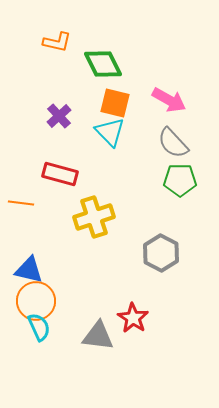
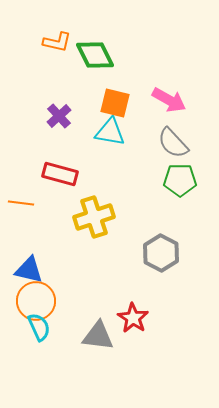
green diamond: moved 8 px left, 9 px up
cyan triangle: rotated 36 degrees counterclockwise
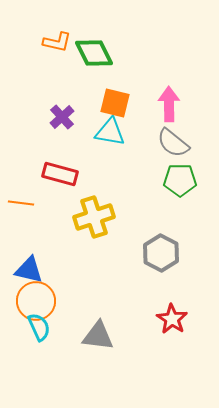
green diamond: moved 1 px left, 2 px up
pink arrow: moved 4 px down; rotated 120 degrees counterclockwise
purple cross: moved 3 px right, 1 px down
gray semicircle: rotated 8 degrees counterclockwise
red star: moved 39 px right, 1 px down
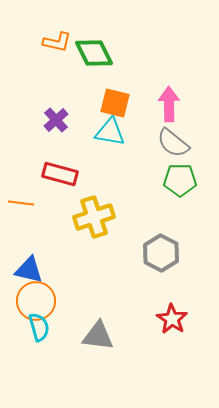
purple cross: moved 6 px left, 3 px down
cyan semicircle: rotated 8 degrees clockwise
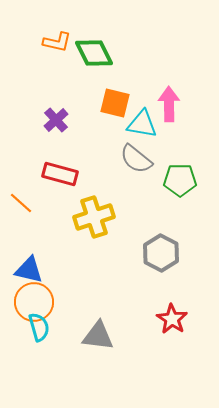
cyan triangle: moved 32 px right, 8 px up
gray semicircle: moved 37 px left, 16 px down
orange line: rotated 35 degrees clockwise
orange circle: moved 2 px left, 1 px down
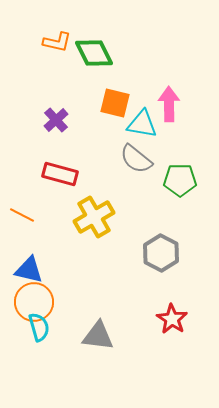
orange line: moved 1 px right, 12 px down; rotated 15 degrees counterclockwise
yellow cross: rotated 12 degrees counterclockwise
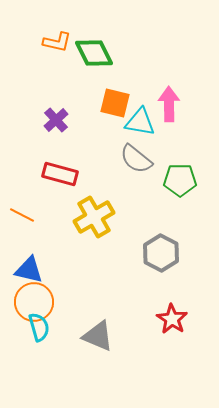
cyan triangle: moved 2 px left, 2 px up
gray triangle: rotated 16 degrees clockwise
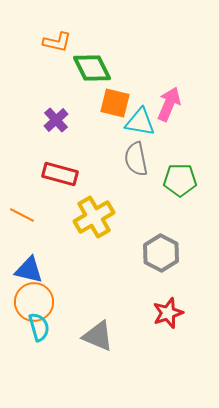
green diamond: moved 2 px left, 15 px down
pink arrow: rotated 24 degrees clockwise
gray semicircle: rotated 40 degrees clockwise
red star: moved 4 px left, 6 px up; rotated 20 degrees clockwise
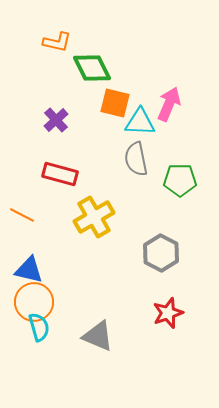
cyan triangle: rotated 8 degrees counterclockwise
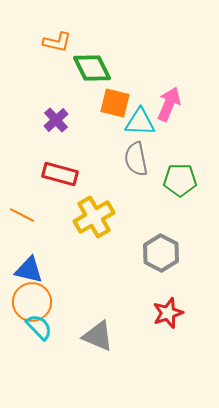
orange circle: moved 2 px left
cyan semicircle: rotated 28 degrees counterclockwise
